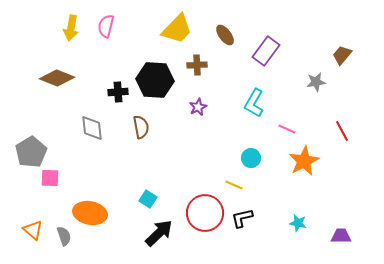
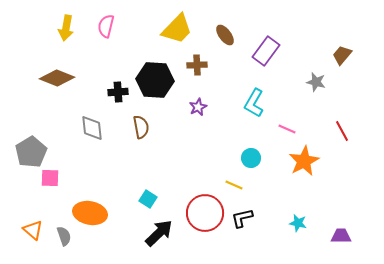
yellow arrow: moved 5 px left
gray star: rotated 24 degrees clockwise
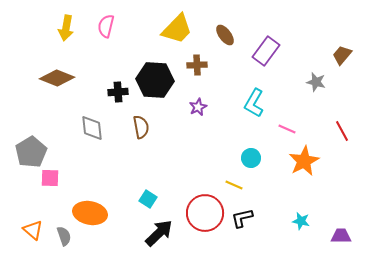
cyan star: moved 3 px right, 2 px up
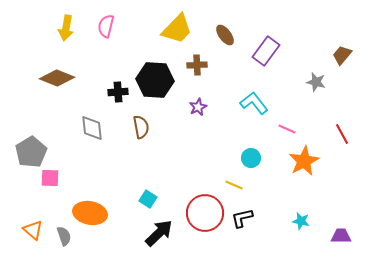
cyan L-shape: rotated 112 degrees clockwise
red line: moved 3 px down
